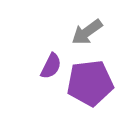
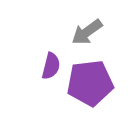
purple semicircle: rotated 12 degrees counterclockwise
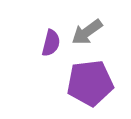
purple semicircle: moved 23 px up
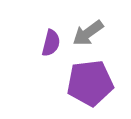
gray arrow: moved 1 px right, 1 px down
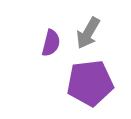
gray arrow: rotated 24 degrees counterclockwise
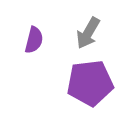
purple semicircle: moved 17 px left, 3 px up
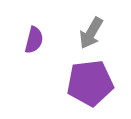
gray arrow: moved 3 px right
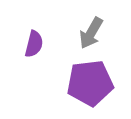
purple semicircle: moved 4 px down
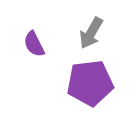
purple semicircle: rotated 140 degrees clockwise
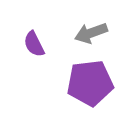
gray arrow: rotated 40 degrees clockwise
